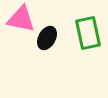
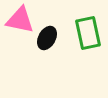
pink triangle: moved 1 px left, 1 px down
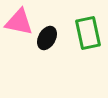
pink triangle: moved 1 px left, 2 px down
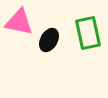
black ellipse: moved 2 px right, 2 px down
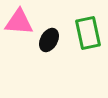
pink triangle: rotated 8 degrees counterclockwise
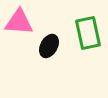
black ellipse: moved 6 px down
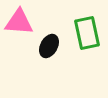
green rectangle: moved 1 px left
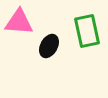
green rectangle: moved 2 px up
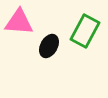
green rectangle: moved 2 px left; rotated 40 degrees clockwise
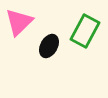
pink triangle: rotated 48 degrees counterclockwise
